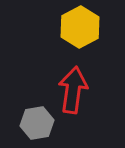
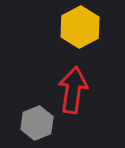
gray hexagon: rotated 12 degrees counterclockwise
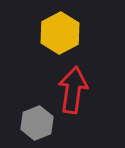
yellow hexagon: moved 20 px left, 6 px down
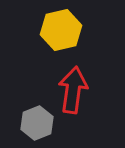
yellow hexagon: moved 1 px right, 3 px up; rotated 15 degrees clockwise
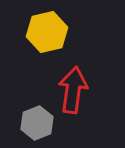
yellow hexagon: moved 14 px left, 2 px down
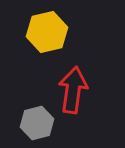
gray hexagon: rotated 8 degrees clockwise
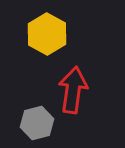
yellow hexagon: moved 2 px down; rotated 18 degrees counterclockwise
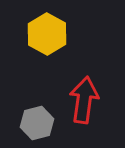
red arrow: moved 11 px right, 10 px down
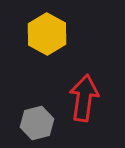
red arrow: moved 2 px up
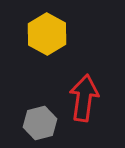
gray hexagon: moved 3 px right
